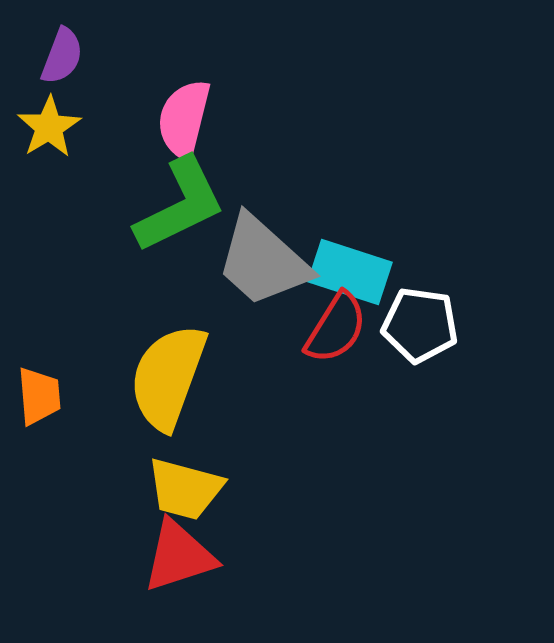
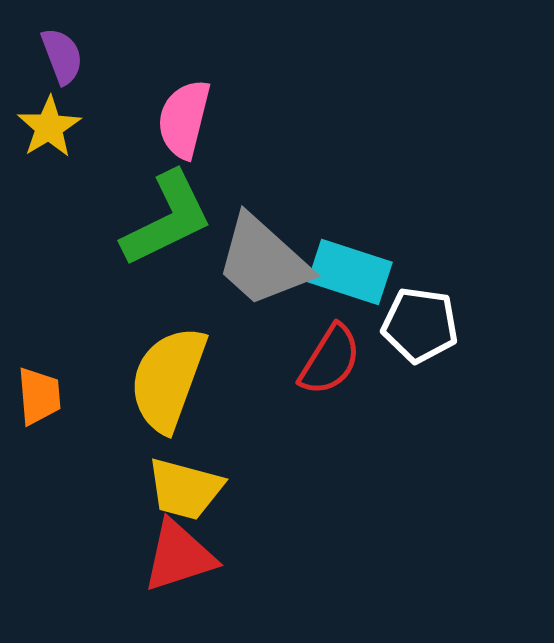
purple semicircle: rotated 42 degrees counterclockwise
green L-shape: moved 13 px left, 14 px down
red semicircle: moved 6 px left, 32 px down
yellow semicircle: moved 2 px down
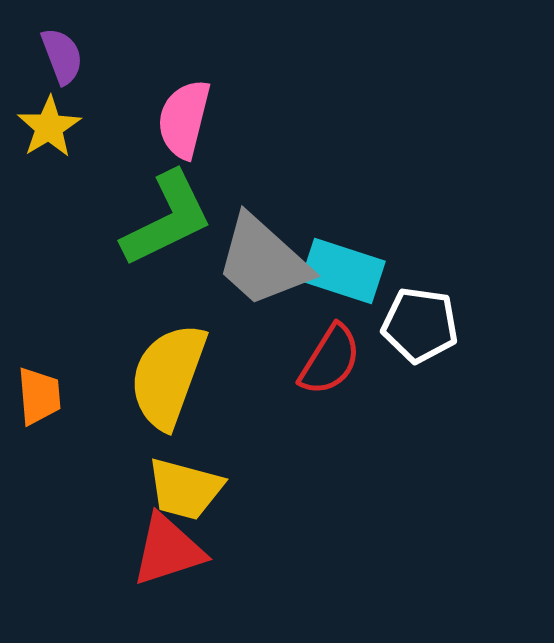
cyan rectangle: moved 7 px left, 1 px up
yellow semicircle: moved 3 px up
red triangle: moved 11 px left, 6 px up
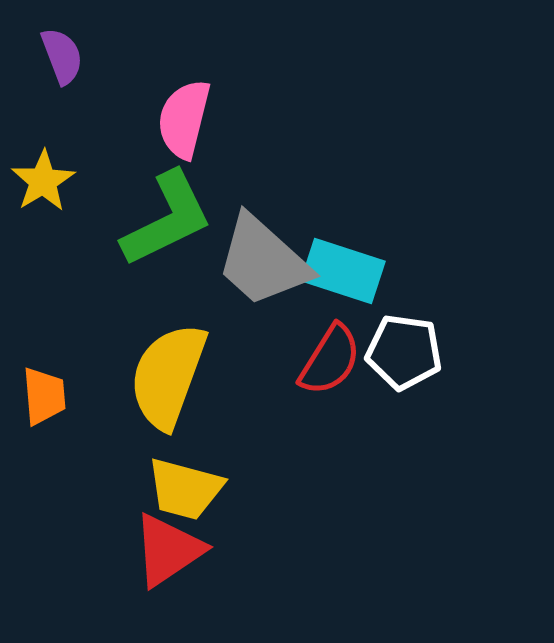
yellow star: moved 6 px left, 54 px down
white pentagon: moved 16 px left, 27 px down
orange trapezoid: moved 5 px right
red triangle: rotated 16 degrees counterclockwise
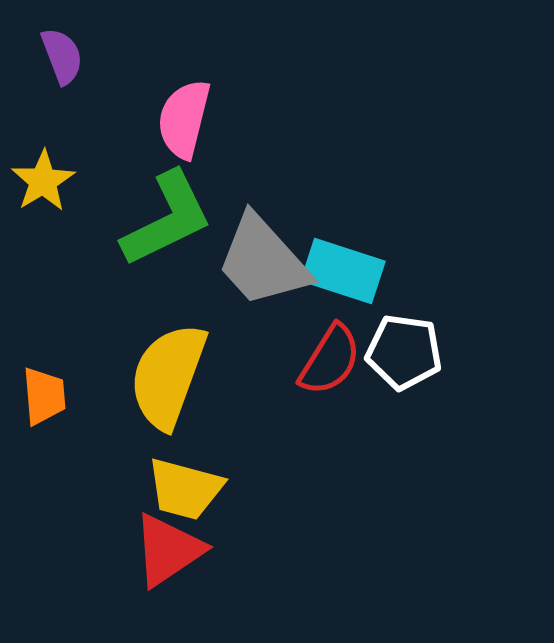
gray trapezoid: rotated 6 degrees clockwise
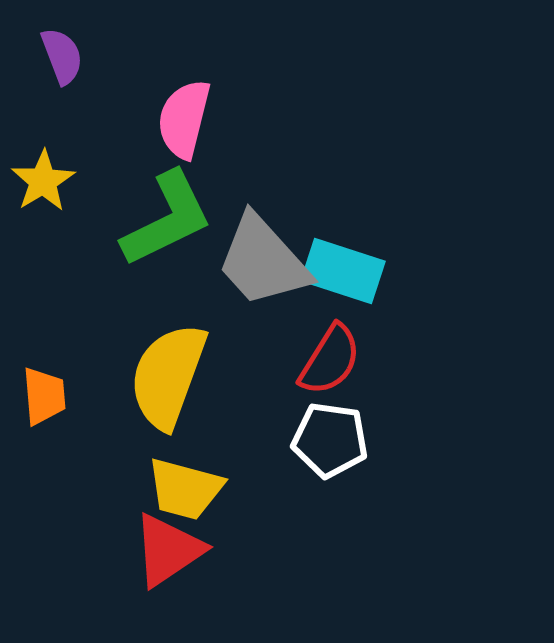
white pentagon: moved 74 px left, 88 px down
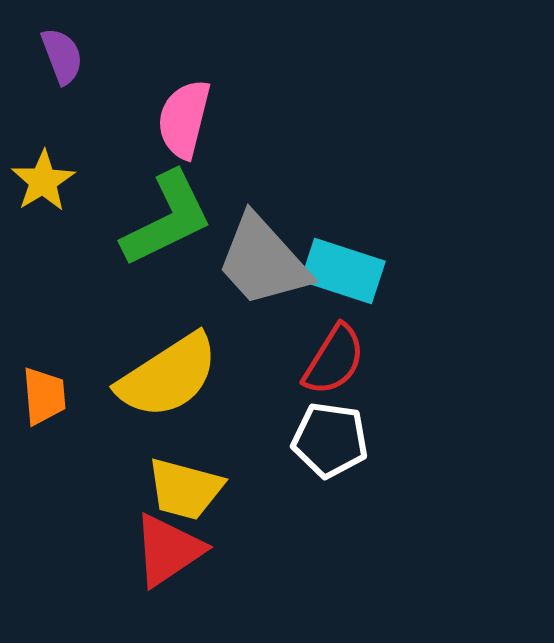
red semicircle: moved 4 px right
yellow semicircle: rotated 143 degrees counterclockwise
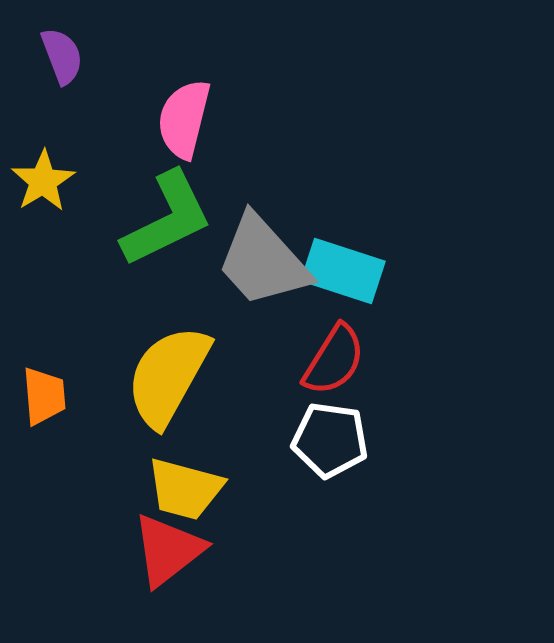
yellow semicircle: rotated 152 degrees clockwise
red triangle: rotated 4 degrees counterclockwise
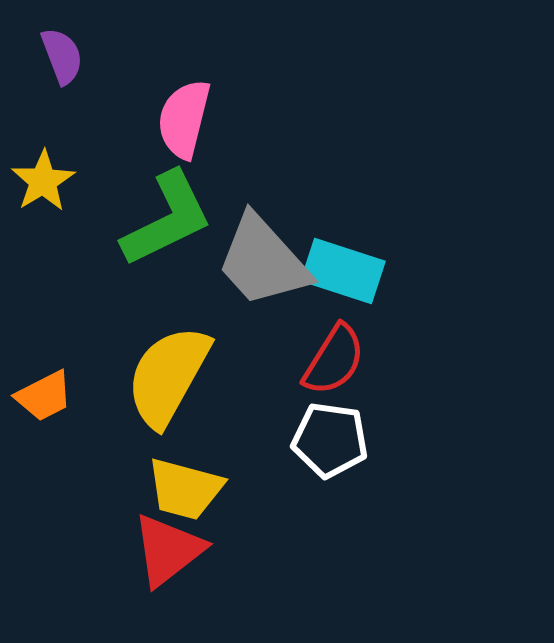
orange trapezoid: rotated 68 degrees clockwise
